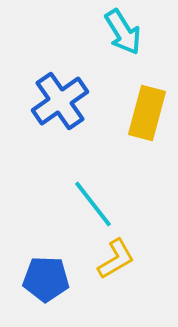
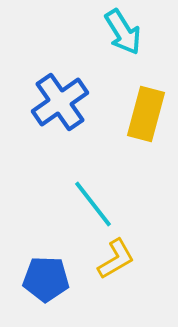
blue cross: moved 1 px down
yellow rectangle: moved 1 px left, 1 px down
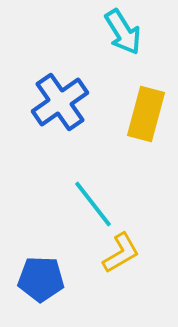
yellow L-shape: moved 5 px right, 6 px up
blue pentagon: moved 5 px left
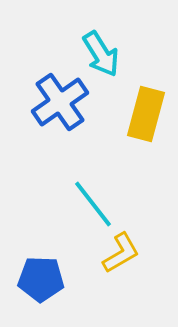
cyan arrow: moved 22 px left, 22 px down
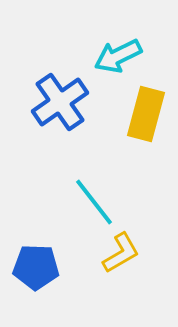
cyan arrow: moved 17 px right, 2 px down; rotated 96 degrees clockwise
cyan line: moved 1 px right, 2 px up
blue pentagon: moved 5 px left, 12 px up
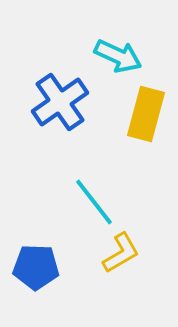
cyan arrow: rotated 129 degrees counterclockwise
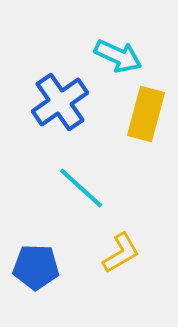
cyan line: moved 13 px left, 14 px up; rotated 10 degrees counterclockwise
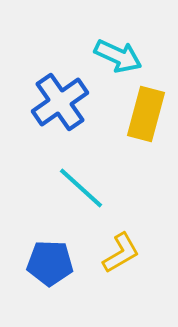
blue pentagon: moved 14 px right, 4 px up
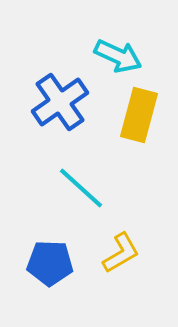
yellow rectangle: moved 7 px left, 1 px down
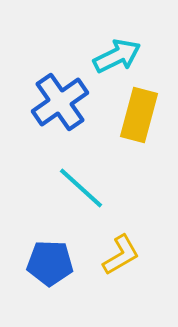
cyan arrow: moved 1 px left; rotated 51 degrees counterclockwise
yellow L-shape: moved 2 px down
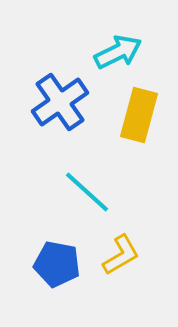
cyan arrow: moved 1 px right, 4 px up
cyan line: moved 6 px right, 4 px down
blue pentagon: moved 7 px right, 1 px down; rotated 9 degrees clockwise
